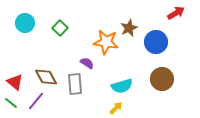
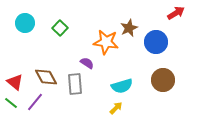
brown circle: moved 1 px right, 1 px down
purple line: moved 1 px left, 1 px down
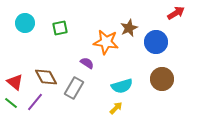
green square: rotated 35 degrees clockwise
brown circle: moved 1 px left, 1 px up
gray rectangle: moved 1 px left, 4 px down; rotated 35 degrees clockwise
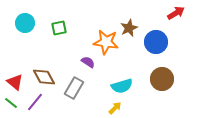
green square: moved 1 px left
purple semicircle: moved 1 px right, 1 px up
brown diamond: moved 2 px left
yellow arrow: moved 1 px left
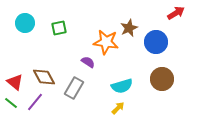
yellow arrow: moved 3 px right
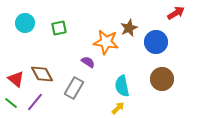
brown diamond: moved 2 px left, 3 px up
red triangle: moved 1 px right, 3 px up
cyan semicircle: rotated 95 degrees clockwise
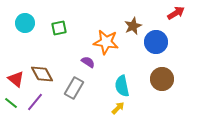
brown star: moved 4 px right, 2 px up
